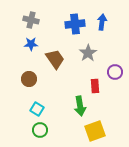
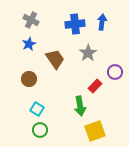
gray cross: rotated 14 degrees clockwise
blue star: moved 2 px left; rotated 24 degrees counterclockwise
red rectangle: rotated 48 degrees clockwise
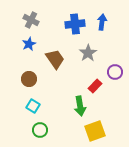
cyan square: moved 4 px left, 3 px up
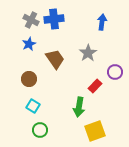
blue cross: moved 21 px left, 5 px up
green arrow: moved 1 px left, 1 px down; rotated 18 degrees clockwise
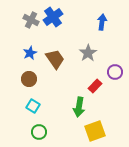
blue cross: moved 1 px left, 2 px up; rotated 30 degrees counterclockwise
blue star: moved 1 px right, 9 px down
green circle: moved 1 px left, 2 px down
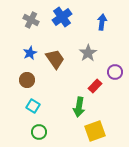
blue cross: moved 9 px right
brown circle: moved 2 px left, 1 px down
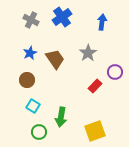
green arrow: moved 18 px left, 10 px down
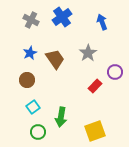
blue arrow: rotated 28 degrees counterclockwise
cyan square: moved 1 px down; rotated 24 degrees clockwise
green circle: moved 1 px left
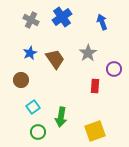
purple circle: moved 1 px left, 3 px up
brown circle: moved 6 px left
red rectangle: rotated 40 degrees counterclockwise
